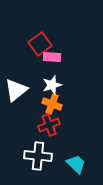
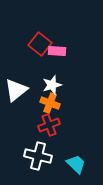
red square: rotated 15 degrees counterclockwise
pink rectangle: moved 5 px right, 6 px up
orange cross: moved 2 px left, 1 px up
white cross: rotated 8 degrees clockwise
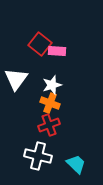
white triangle: moved 11 px up; rotated 15 degrees counterclockwise
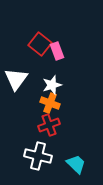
pink rectangle: rotated 66 degrees clockwise
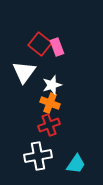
pink rectangle: moved 4 px up
white triangle: moved 8 px right, 7 px up
white cross: rotated 24 degrees counterclockwise
cyan trapezoid: rotated 80 degrees clockwise
